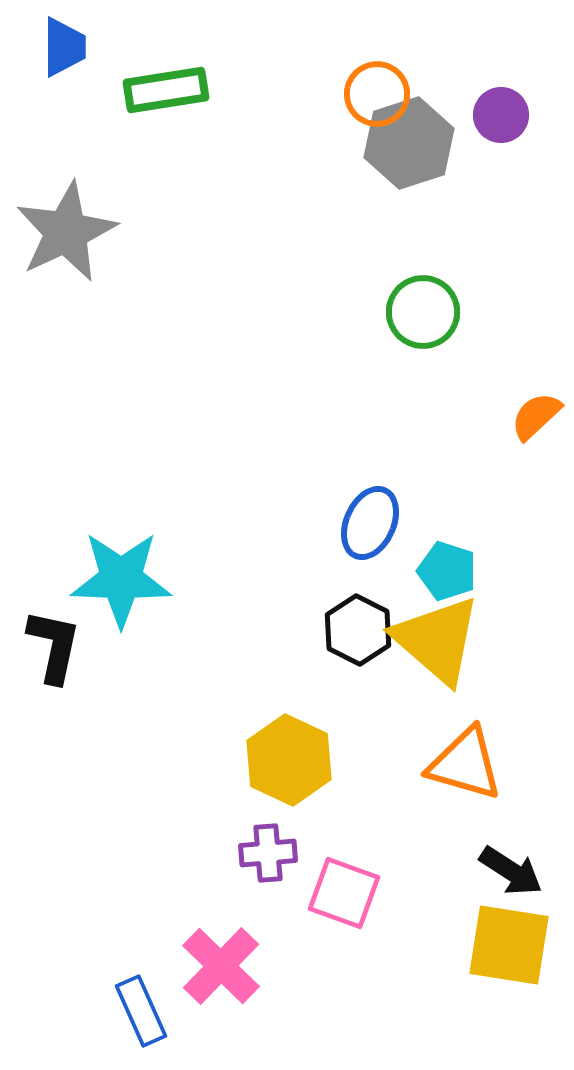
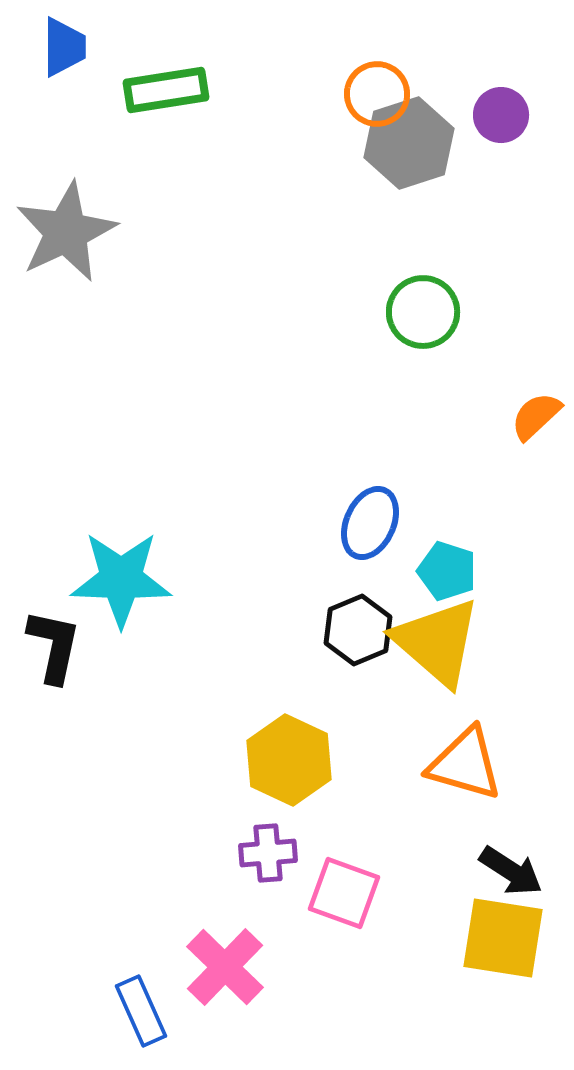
black hexagon: rotated 10 degrees clockwise
yellow triangle: moved 2 px down
yellow square: moved 6 px left, 7 px up
pink cross: moved 4 px right, 1 px down
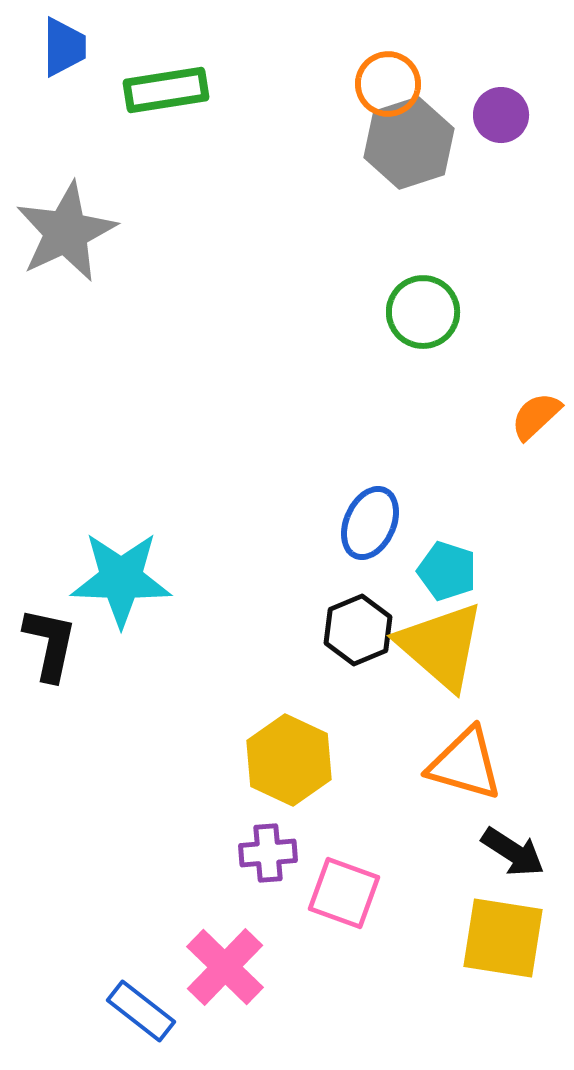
orange circle: moved 11 px right, 10 px up
yellow triangle: moved 4 px right, 4 px down
black L-shape: moved 4 px left, 2 px up
black arrow: moved 2 px right, 19 px up
blue rectangle: rotated 28 degrees counterclockwise
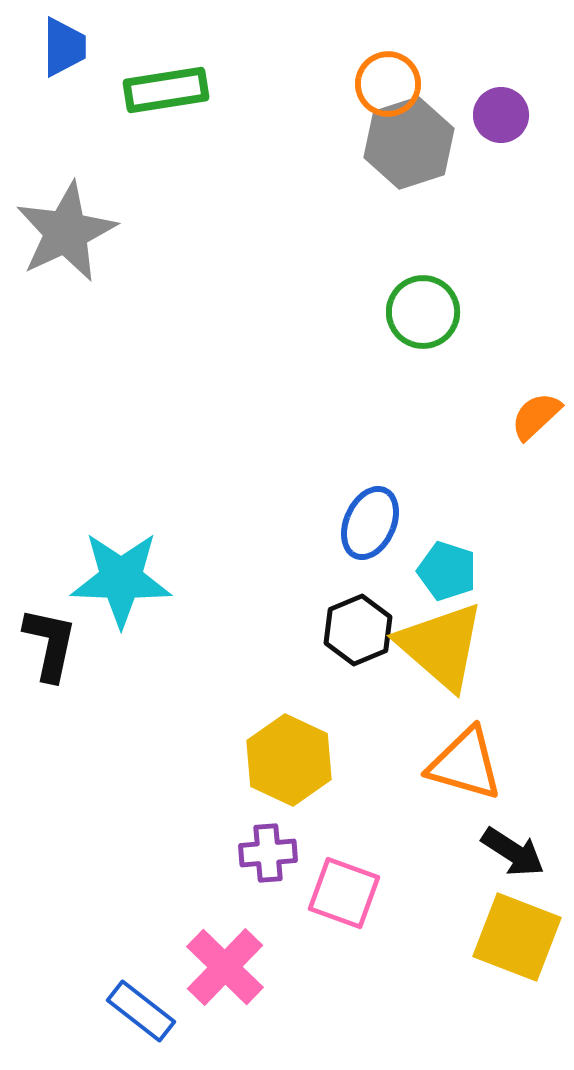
yellow square: moved 14 px right, 1 px up; rotated 12 degrees clockwise
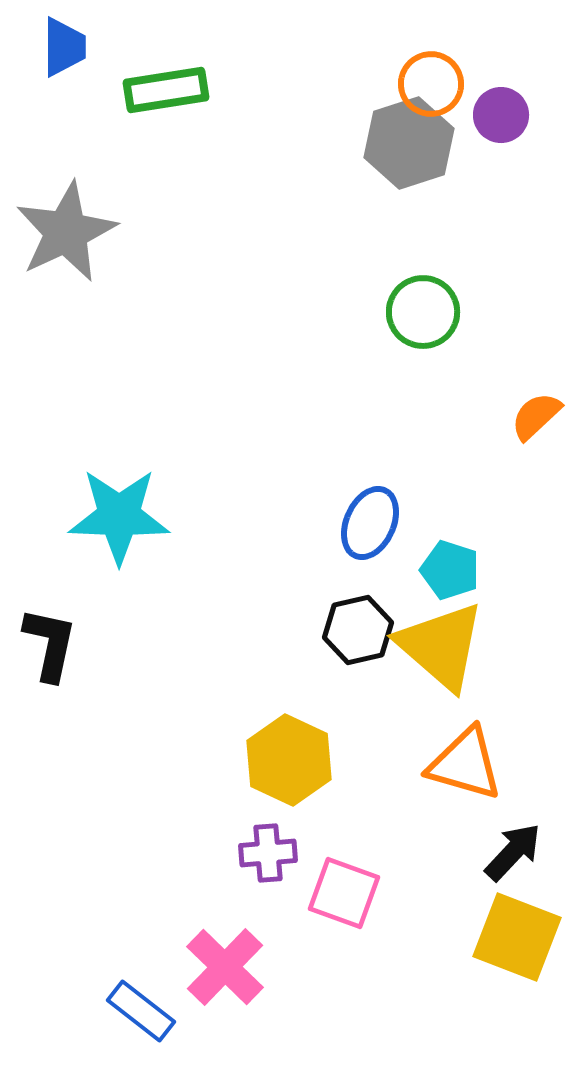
orange circle: moved 43 px right
cyan pentagon: moved 3 px right, 1 px up
cyan star: moved 2 px left, 63 px up
black hexagon: rotated 10 degrees clockwise
black arrow: rotated 80 degrees counterclockwise
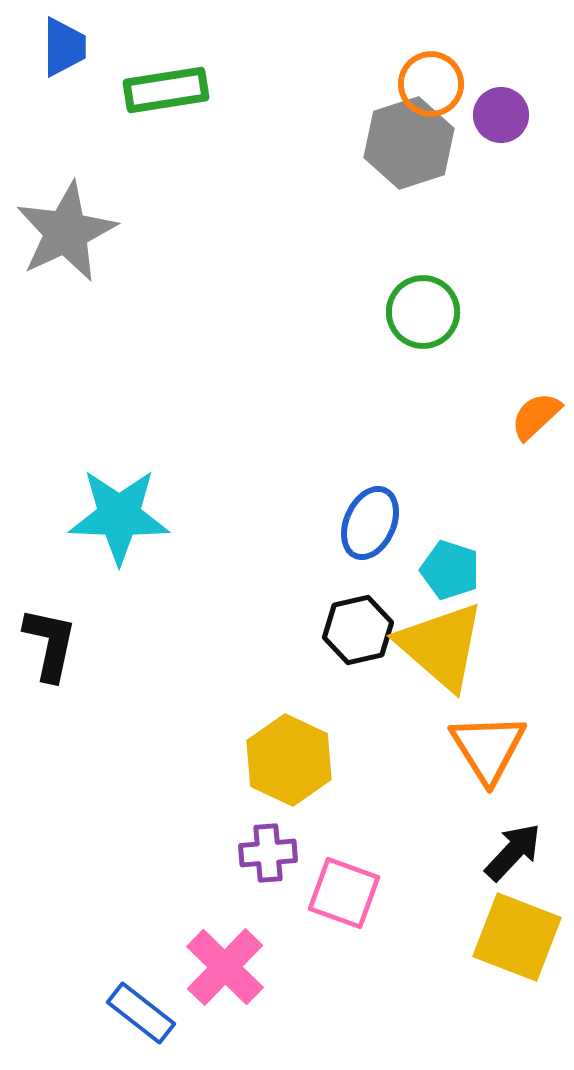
orange triangle: moved 23 px right, 16 px up; rotated 42 degrees clockwise
blue rectangle: moved 2 px down
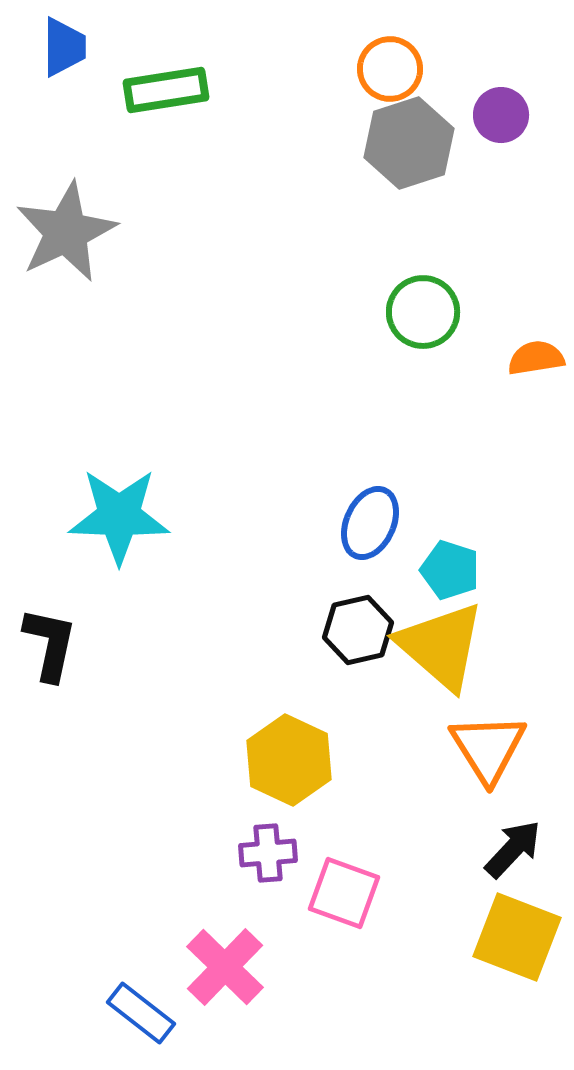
orange circle: moved 41 px left, 15 px up
orange semicircle: moved 58 px up; rotated 34 degrees clockwise
black arrow: moved 3 px up
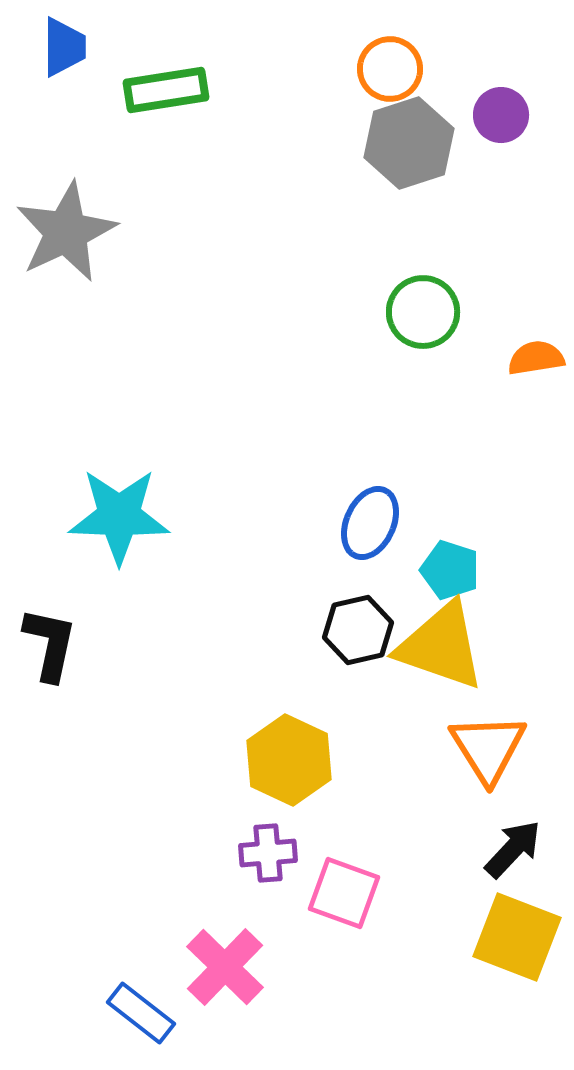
yellow triangle: rotated 22 degrees counterclockwise
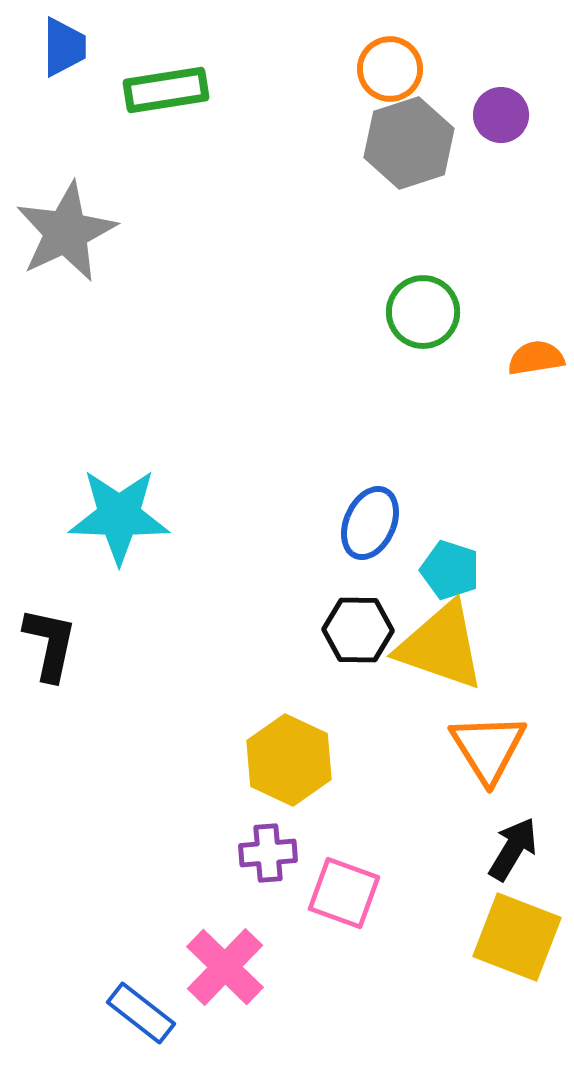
black hexagon: rotated 14 degrees clockwise
black arrow: rotated 12 degrees counterclockwise
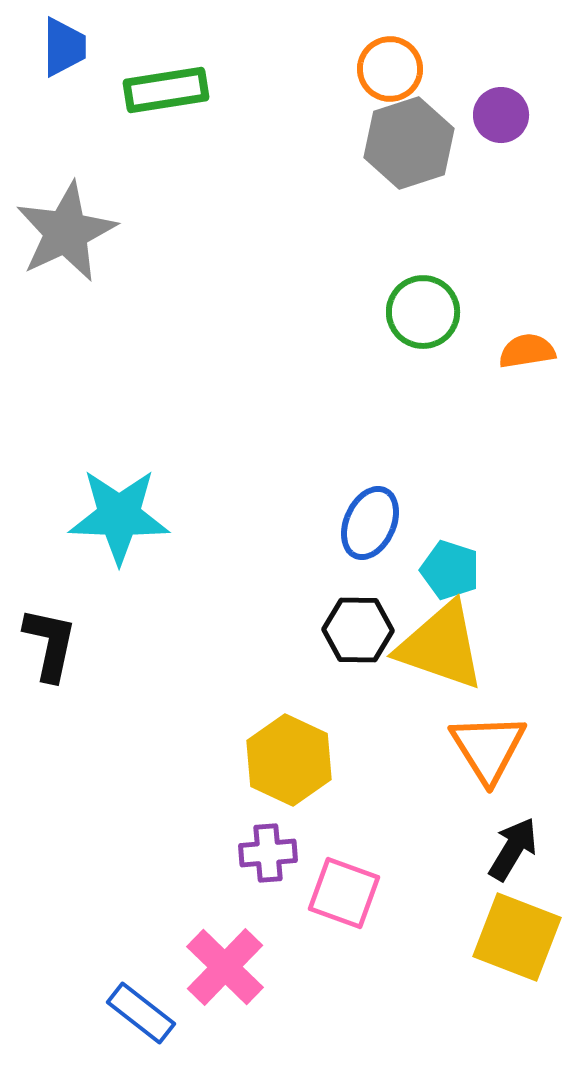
orange semicircle: moved 9 px left, 7 px up
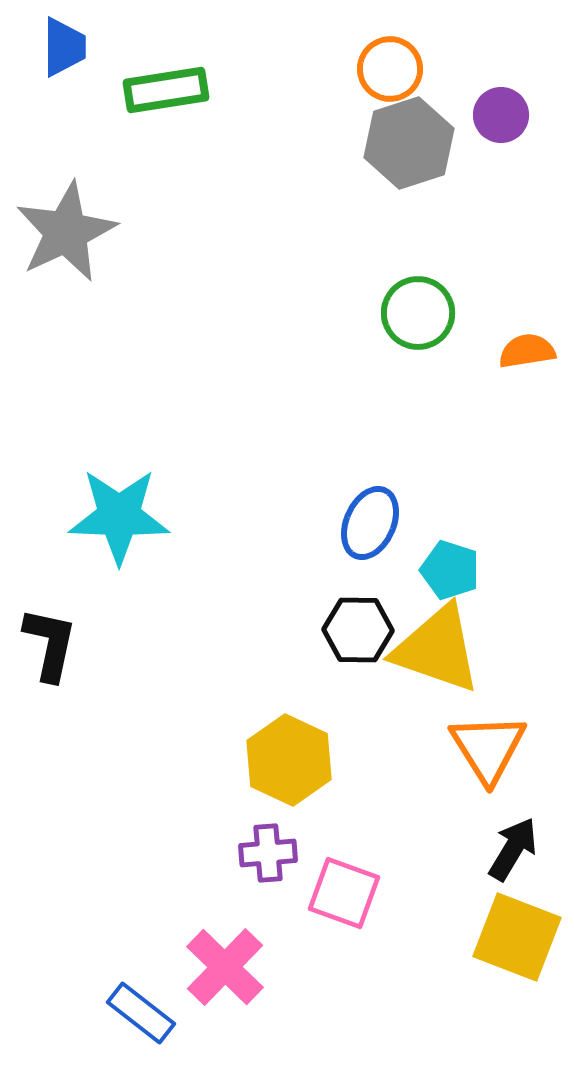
green circle: moved 5 px left, 1 px down
yellow triangle: moved 4 px left, 3 px down
